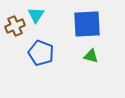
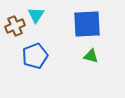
blue pentagon: moved 6 px left, 3 px down; rotated 30 degrees clockwise
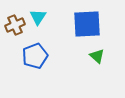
cyan triangle: moved 2 px right, 2 px down
brown cross: moved 1 px up
green triangle: moved 6 px right; rotated 28 degrees clockwise
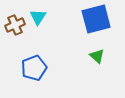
blue square: moved 9 px right, 5 px up; rotated 12 degrees counterclockwise
blue pentagon: moved 1 px left, 12 px down
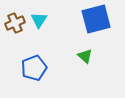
cyan triangle: moved 1 px right, 3 px down
brown cross: moved 2 px up
green triangle: moved 12 px left
